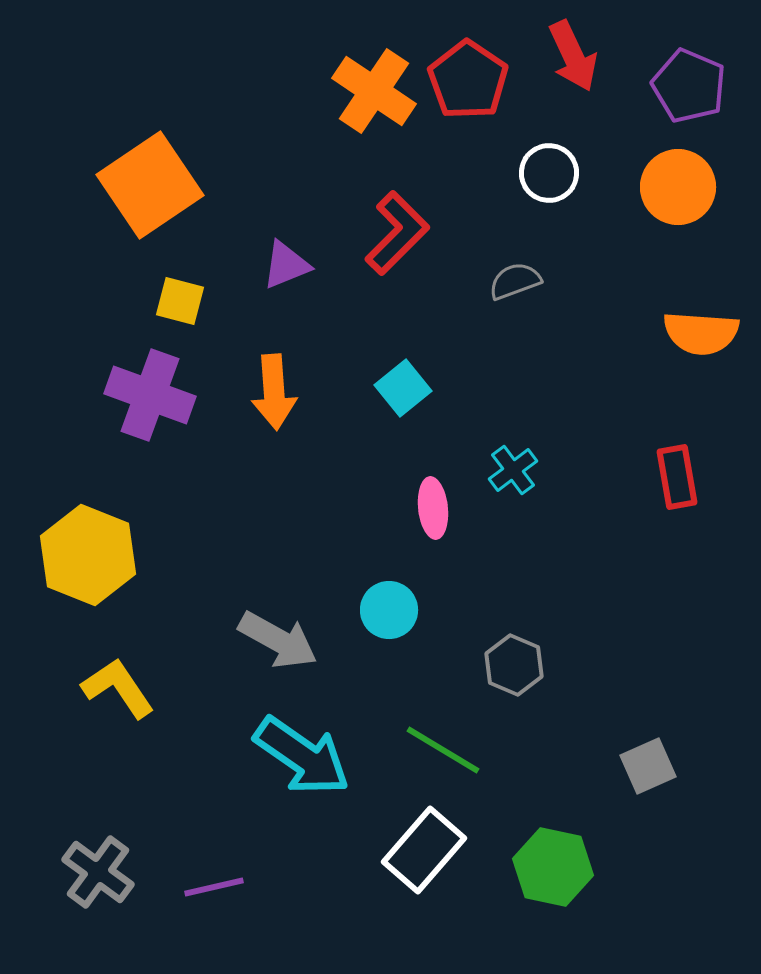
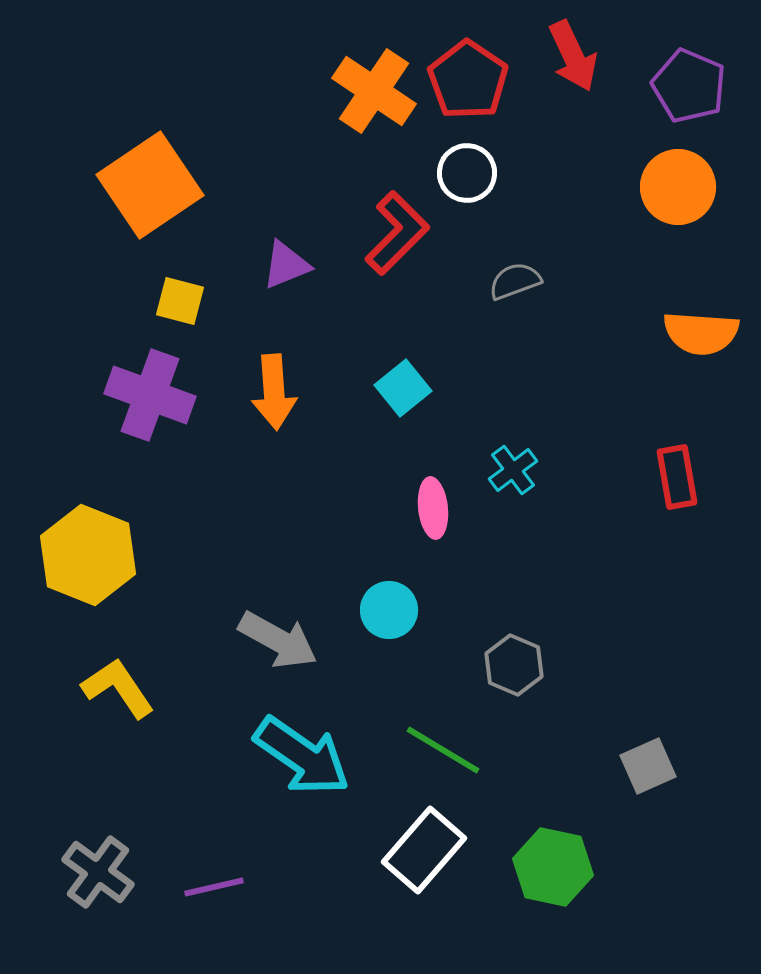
white circle: moved 82 px left
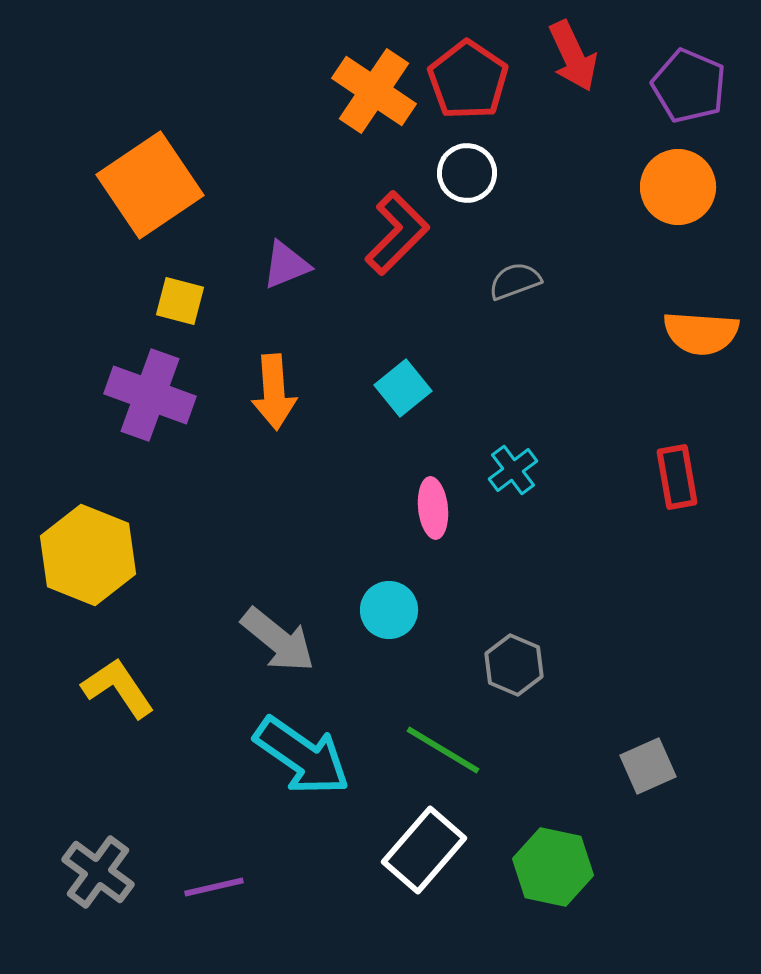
gray arrow: rotated 10 degrees clockwise
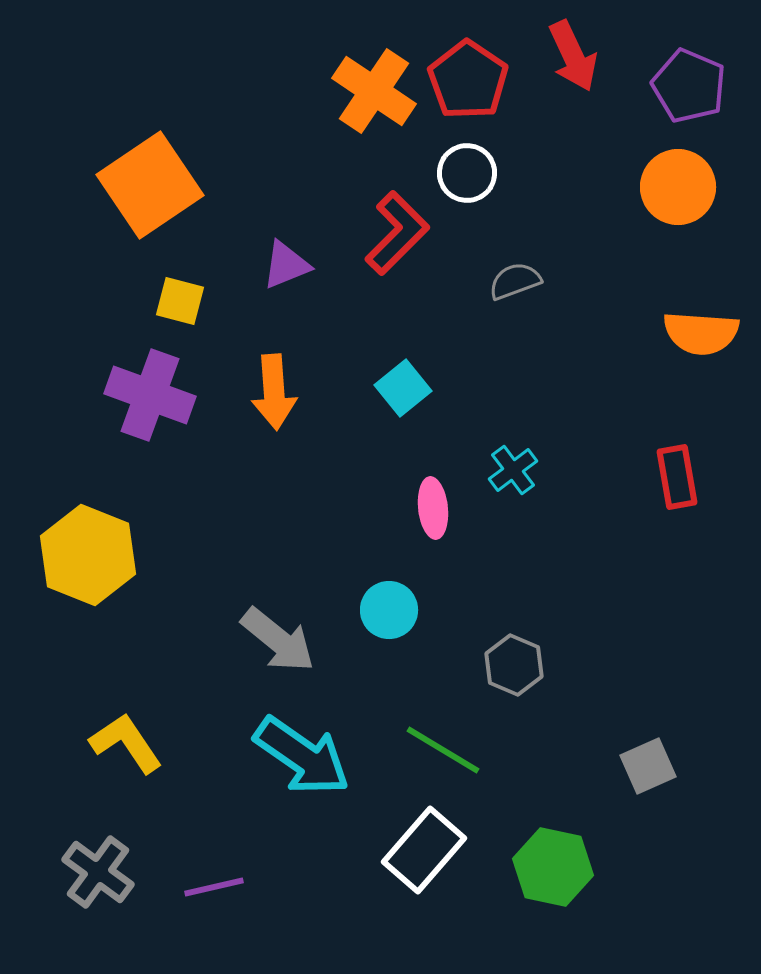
yellow L-shape: moved 8 px right, 55 px down
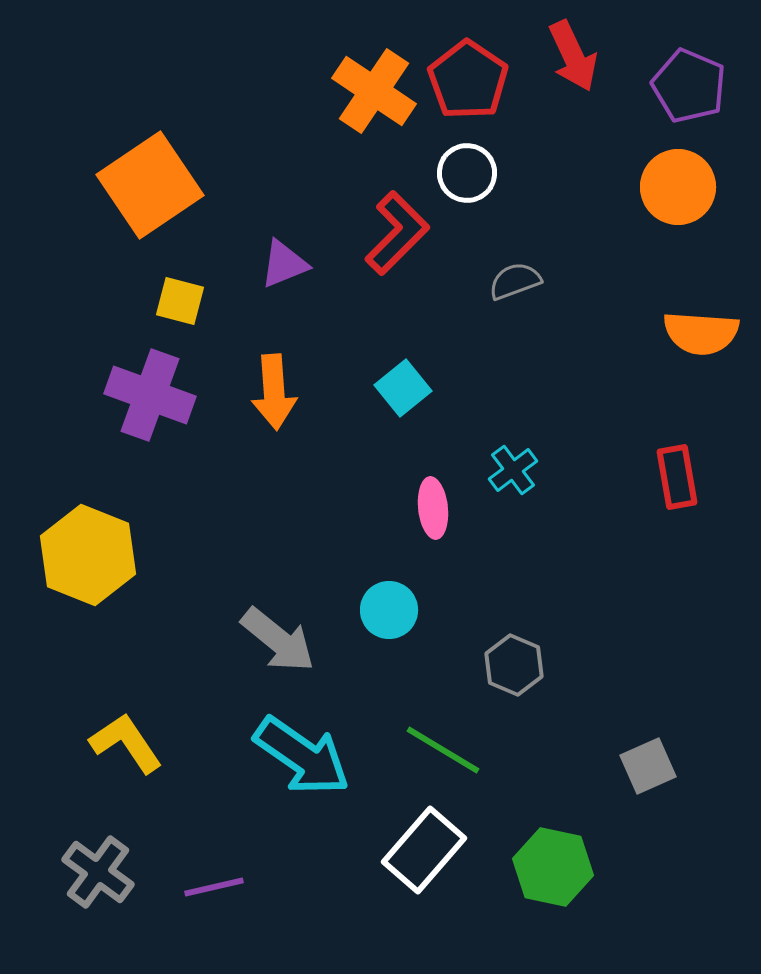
purple triangle: moved 2 px left, 1 px up
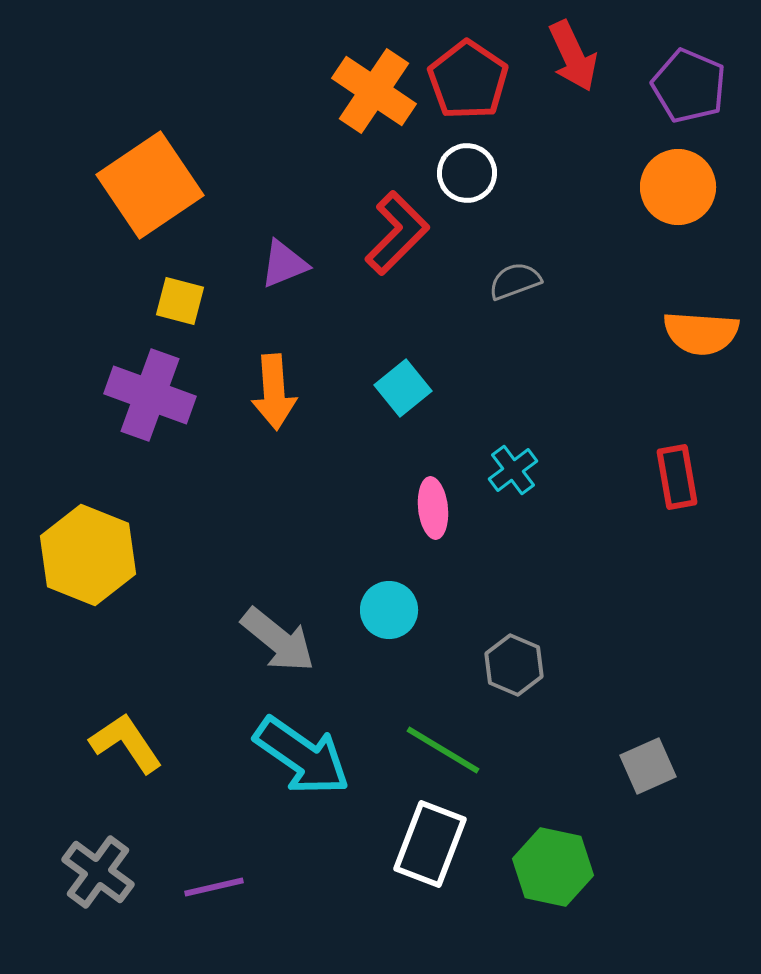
white rectangle: moved 6 px right, 6 px up; rotated 20 degrees counterclockwise
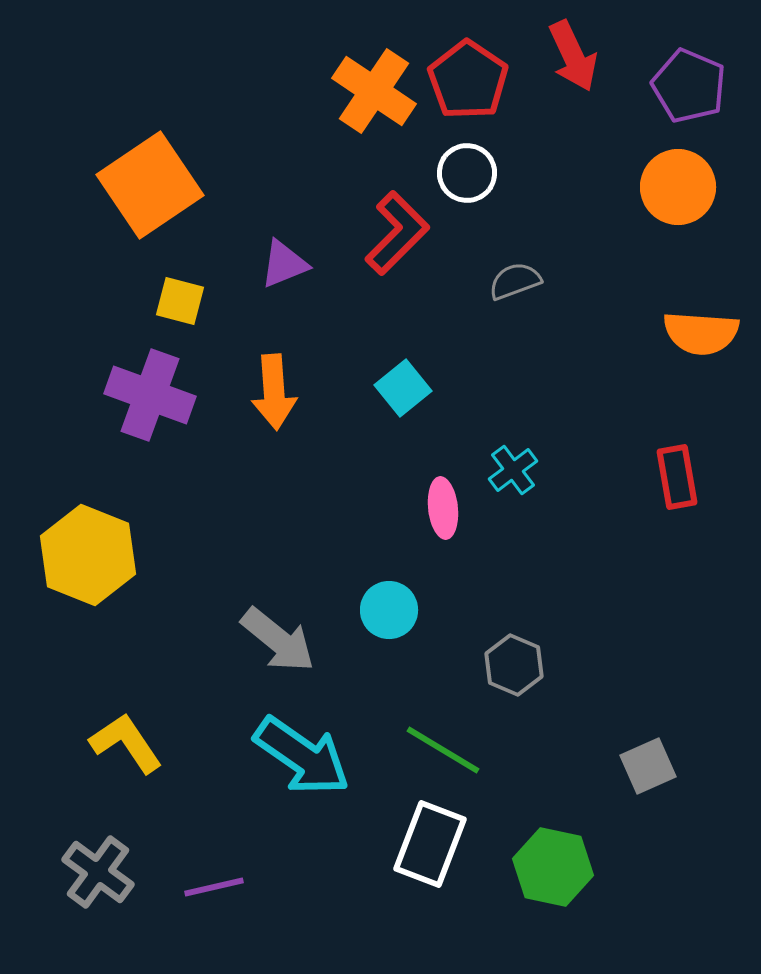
pink ellipse: moved 10 px right
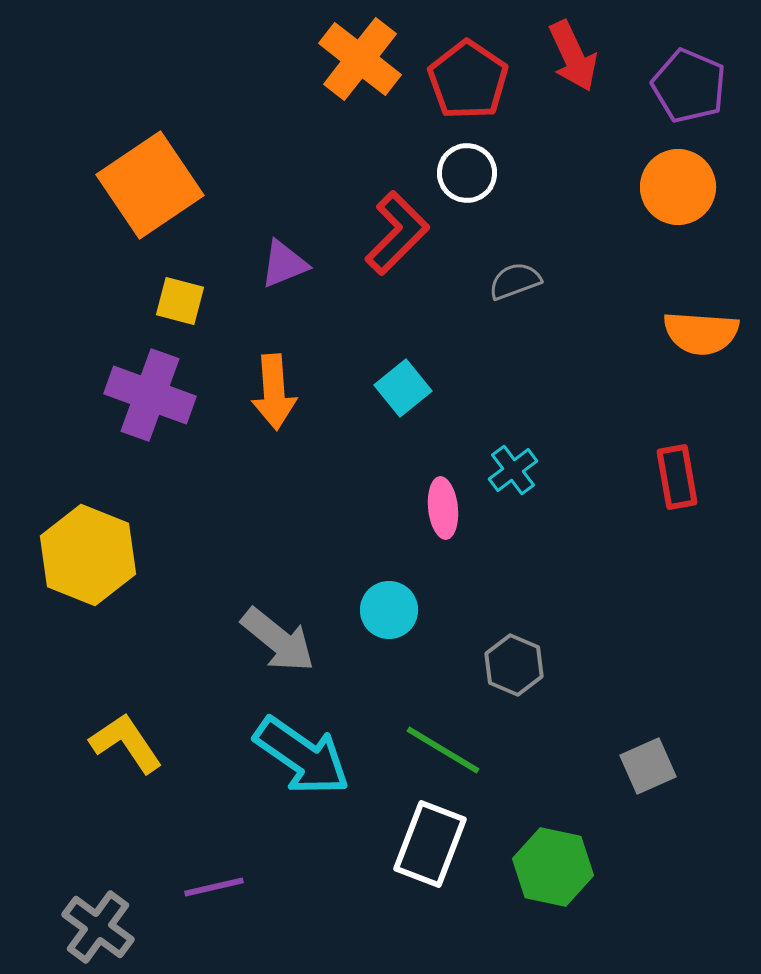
orange cross: moved 14 px left, 32 px up; rotated 4 degrees clockwise
gray cross: moved 55 px down
